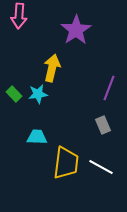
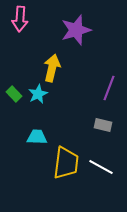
pink arrow: moved 1 px right, 3 px down
purple star: rotated 16 degrees clockwise
cyan star: rotated 18 degrees counterclockwise
gray rectangle: rotated 54 degrees counterclockwise
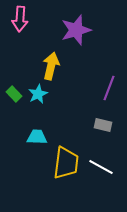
yellow arrow: moved 1 px left, 2 px up
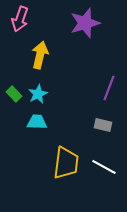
pink arrow: rotated 15 degrees clockwise
purple star: moved 9 px right, 7 px up
yellow arrow: moved 11 px left, 11 px up
cyan trapezoid: moved 15 px up
white line: moved 3 px right
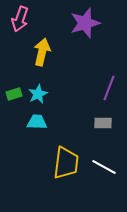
yellow arrow: moved 2 px right, 3 px up
green rectangle: rotated 63 degrees counterclockwise
gray rectangle: moved 2 px up; rotated 12 degrees counterclockwise
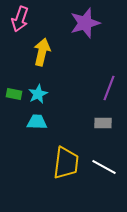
green rectangle: rotated 28 degrees clockwise
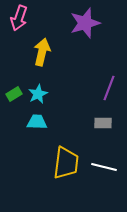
pink arrow: moved 1 px left, 1 px up
green rectangle: rotated 42 degrees counterclockwise
white line: rotated 15 degrees counterclockwise
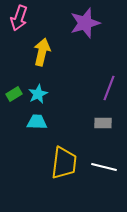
yellow trapezoid: moved 2 px left
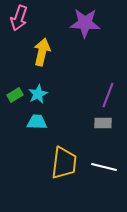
purple star: rotated 20 degrees clockwise
purple line: moved 1 px left, 7 px down
green rectangle: moved 1 px right, 1 px down
